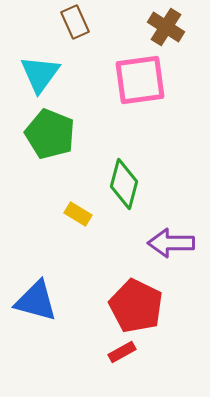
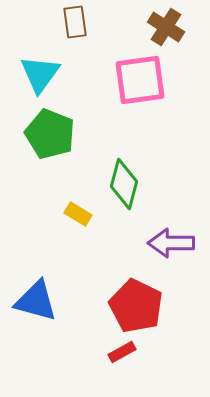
brown rectangle: rotated 16 degrees clockwise
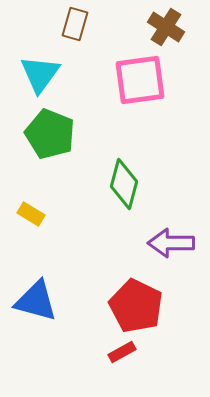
brown rectangle: moved 2 px down; rotated 24 degrees clockwise
yellow rectangle: moved 47 px left
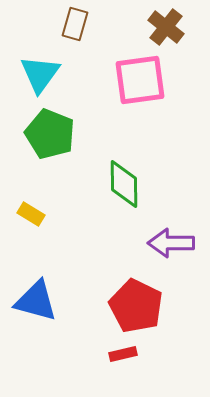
brown cross: rotated 6 degrees clockwise
green diamond: rotated 15 degrees counterclockwise
red rectangle: moved 1 px right, 2 px down; rotated 16 degrees clockwise
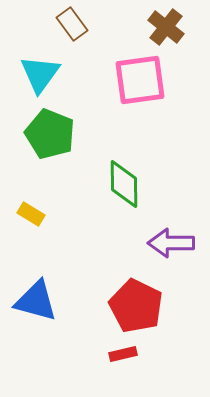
brown rectangle: moved 3 px left; rotated 52 degrees counterclockwise
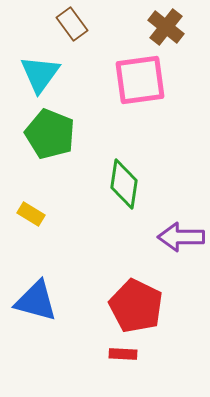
green diamond: rotated 9 degrees clockwise
purple arrow: moved 10 px right, 6 px up
red rectangle: rotated 16 degrees clockwise
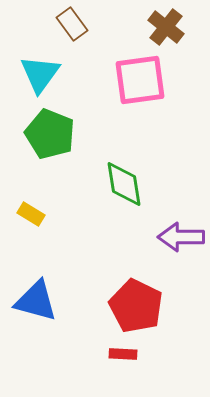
green diamond: rotated 18 degrees counterclockwise
